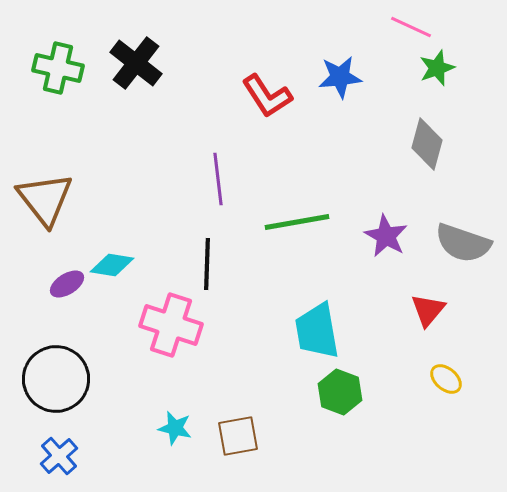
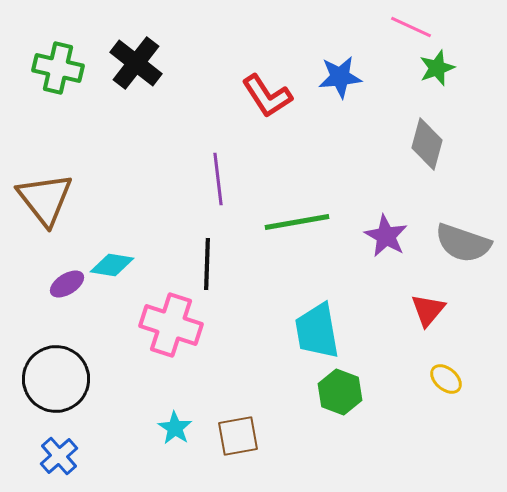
cyan star: rotated 20 degrees clockwise
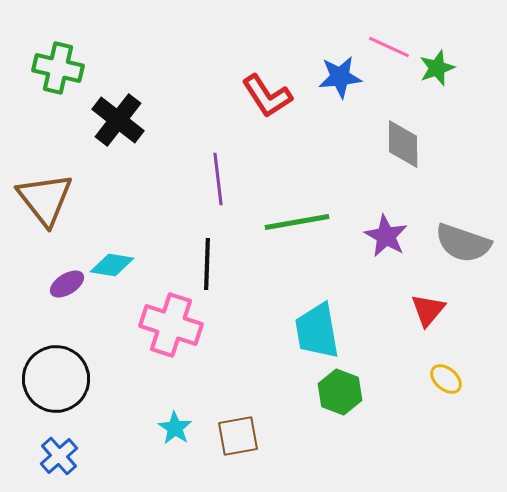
pink line: moved 22 px left, 20 px down
black cross: moved 18 px left, 57 px down
gray diamond: moved 24 px left; rotated 15 degrees counterclockwise
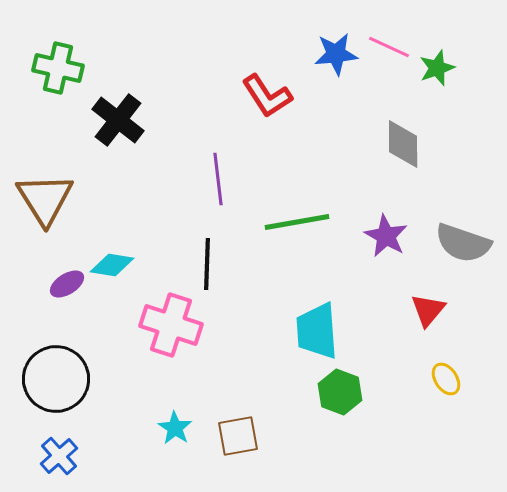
blue star: moved 4 px left, 23 px up
brown triangle: rotated 6 degrees clockwise
cyan trapezoid: rotated 6 degrees clockwise
yellow ellipse: rotated 16 degrees clockwise
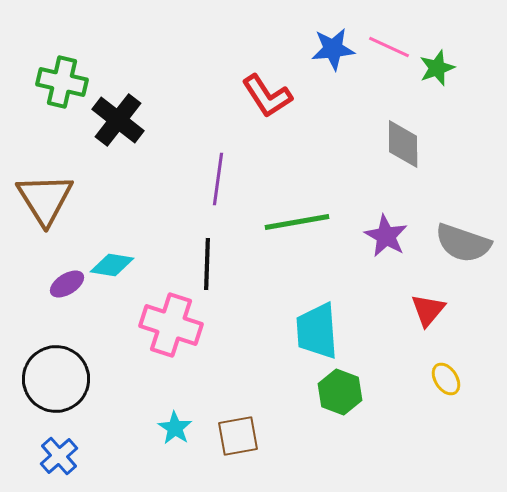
blue star: moved 3 px left, 5 px up
green cross: moved 4 px right, 14 px down
purple line: rotated 15 degrees clockwise
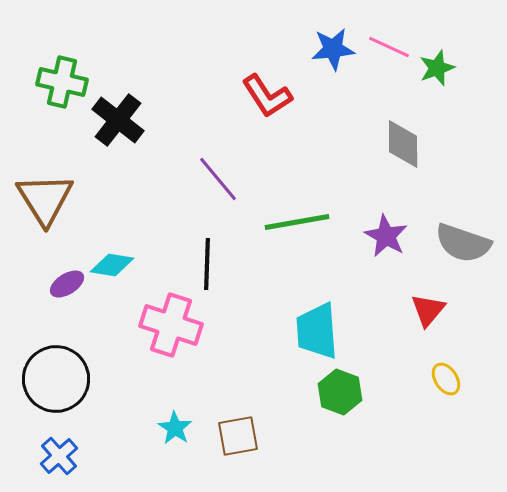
purple line: rotated 48 degrees counterclockwise
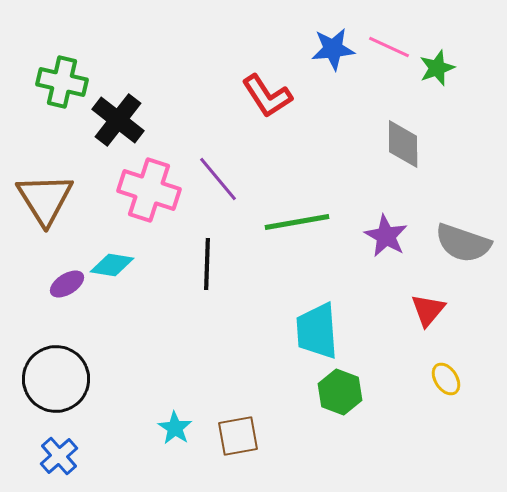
pink cross: moved 22 px left, 135 px up
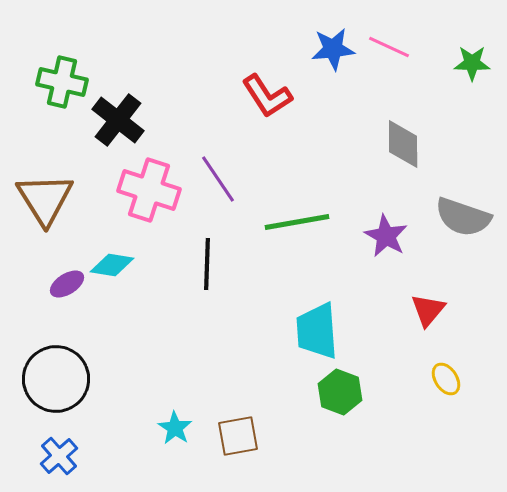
green star: moved 35 px right, 5 px up; rotated 21 degrees clockwise
purple line: rotated 6 degrees clockwise
gray semicircle: moved 26 px up
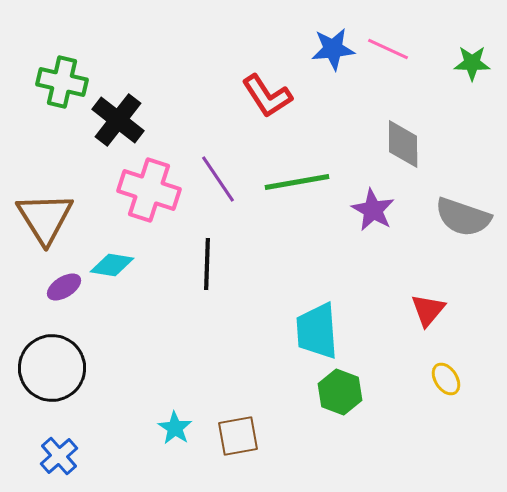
pink line: moved 1 px left, 2 px down
brown triangle: moved 19 px down
green line: moved 40 px up
purple star: moved 13 px left, 26 px up
purple ellipse: moved 3 px left, 3 px down
black circle: moved 4 px left, 11 px up
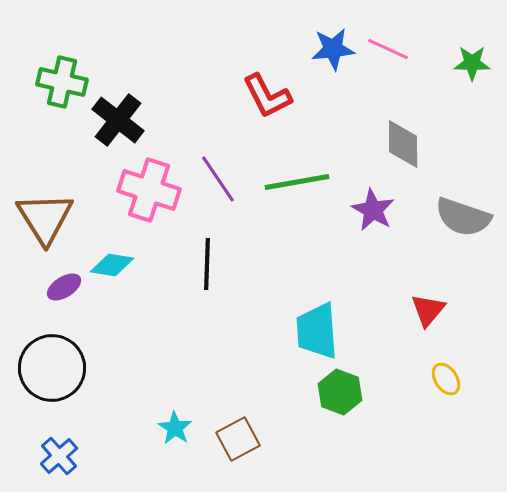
red L-shape: rotated 6 degrees clockwise
brown square: moved 3 px down; rotated 18 degrees counterclockwise
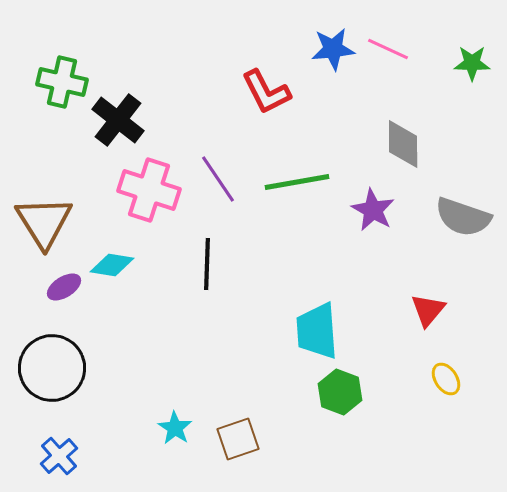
red L-shape: moved 1 px left, 4 px up
brown triangle: moved 1 px left, 4 px down
brown square: rotated 9 degrees clockwise
